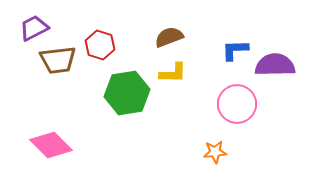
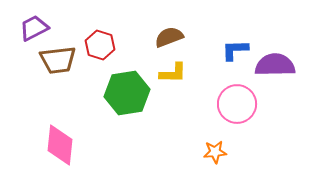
pink diamond: moved 9 px right; rotated 51 degrees clockwise
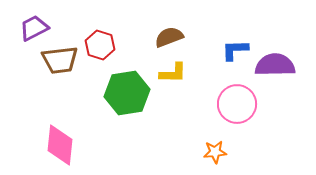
brown trapezoid: moved 2 px right
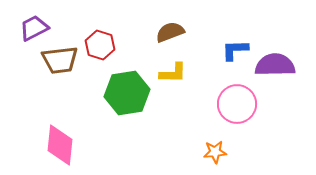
brown semicircle: moved 1 px right, 5 px up
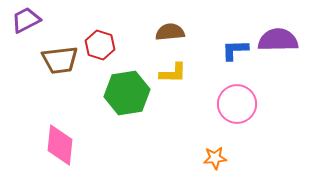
purple trapezoid: moved 8 px left, 8 px up
brown semicircle: rotated 16 degrees clockwise
purple semicircle: moved 3 px right, 25 px up
orange star: moved 6 px down
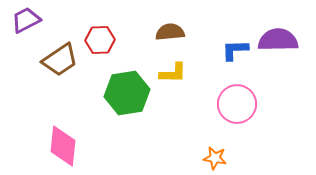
red hexagon: moved 5 px up; rotated 20 degrees counterclockwise
brown trapezoid: rotated 27 degrees counterclockwise
pink diamond: moved 3 px right, 1 px down
orange star: rotated 15 degrees clockwise
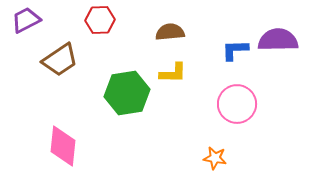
red hexagon: moved 20 px up
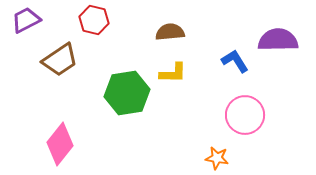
red hexagon: moved 6 px left; rotated 16 degrees clockwise
blue L-shape: moved 11 px down; rotated 60 degrees clockwise
pink circle: moved 8 px right, 11 px down
pink diamond: moved 3 px left, 2 px up; rotated 33 degrees clockwise
orange star: moved 2 px right
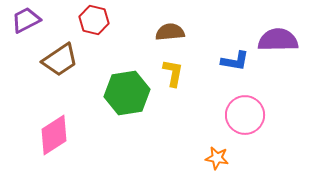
blue L-shape: rotated 132 degrees clockwise
yellow L-shape: rotated 80 degrees counterclockwise
pink diamond: moved 6 px left, 9 px up; rotated 18 degrees clockwise
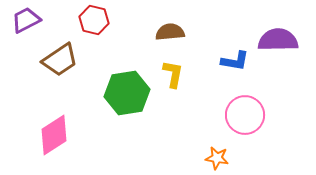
yellow L-shape: moved 1 px down
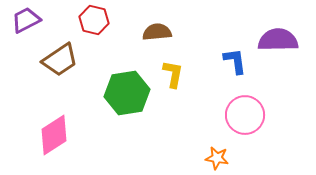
brown semicircle: moved 13 px left
blue L-shape: rotated 108 degrees counterclockwise
